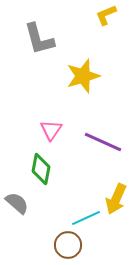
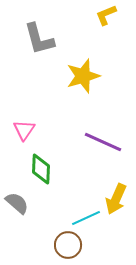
pink triangle: moved 27 px left
green diamond: rotated 8 degrees counterclockwise
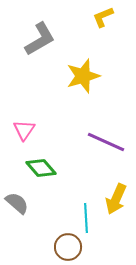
yellow L-shape: moved 3 px left, 2 px down
gray L-shape: moved 1 px right; rotated 105 degrees counterclockwise
purple line: moved 3 px right
green diamond: moved 1 px up; rotated 44 degrees counterclockwise
cyan line: rotated 68 degrees counterclockwise
brown circle: moved 2 px down
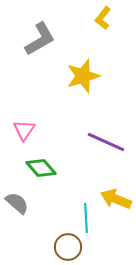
yellow L-shape: moved 1 px down; rotated 30 degrees counterclockwise
yellow arrow: rotated 88 degrees clockwise
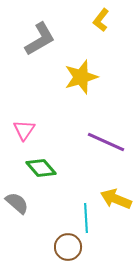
yellow L-shape: moved 2 px left, 2 px down
yellow star: moved 2 px left, 1 px down
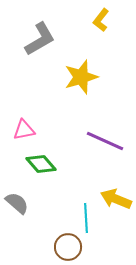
pink triangle: rotated 45 degrees clockwise
purple line: moved 1 px left, 1 px up
green diamond: moved 4 px up
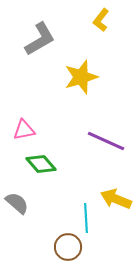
purple line: moved 1 px right
